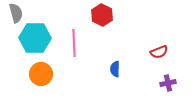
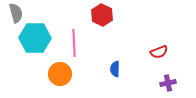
orange circle: moved 19 px right
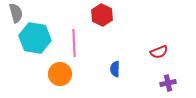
cyan hexagon: rotated 8 degrees clockwise
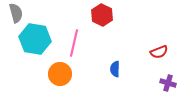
cyan hexagon: moved 1 px down
pink line: rotated 16 degrees clockwise
purple cross: rotated 28 degrees clockwise
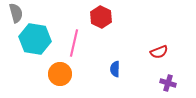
red hexagon: moved 1 px left, 2 px down
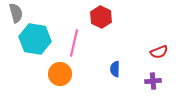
purple cross: moved 15 px left, 2 px up; rotated 21 degrees counterclockwise
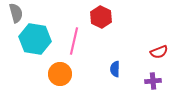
pink line: moved 2 px up
